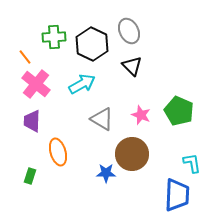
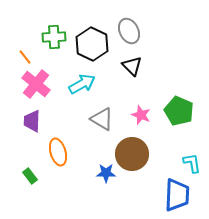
green rectangle: rotated 56 degrees counterclockwise
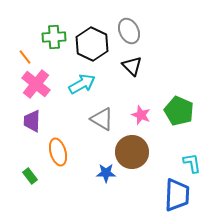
brown circle: moved 2 px up
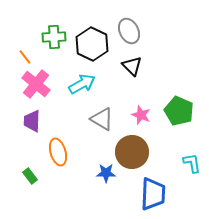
blue trapezoid: moved 24 px left, 1 px up
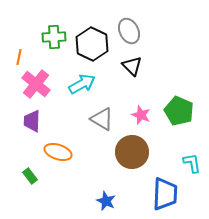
orange line: moved 6 px left; rotated 49 degrees clockwise
orange ellipse: rotated 56 degrees counterclockwise
blue star: moved 28 px down; rotated 24 degrees clockwise
blue trapezoid: moved 12 px right
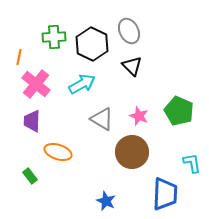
pink star: moved 2 px left, 1 px down
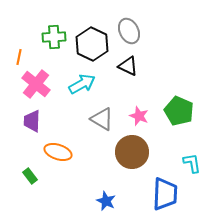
black triangle: moved 4 px left; rotated 20 degrees counterclockwise
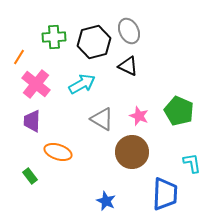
black hexagon: moved 2 px right, 2 px up; rotated 20 degrees clockwise
orange line: rotated 21 degrees clockwise
